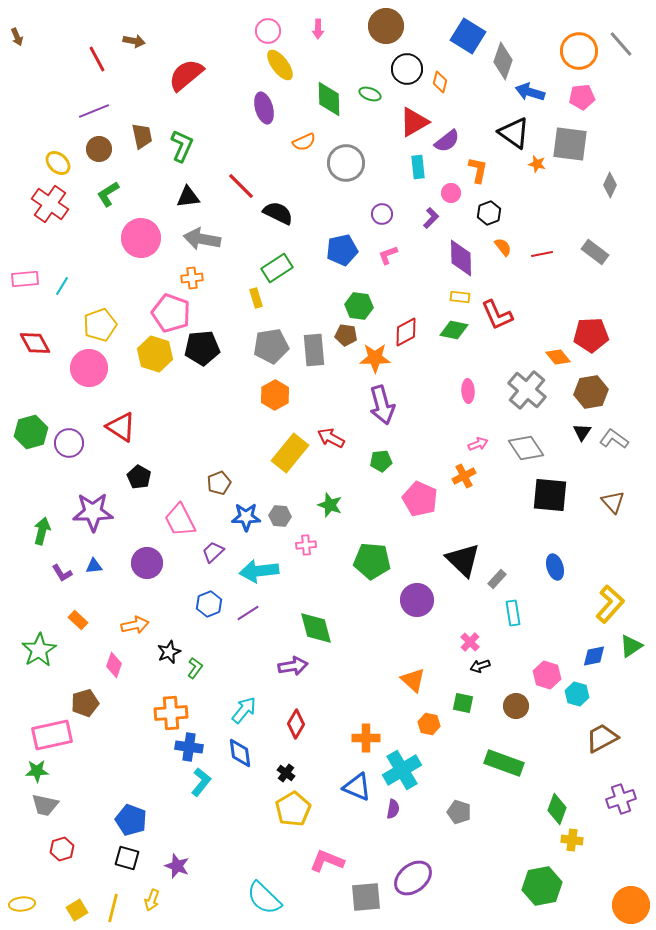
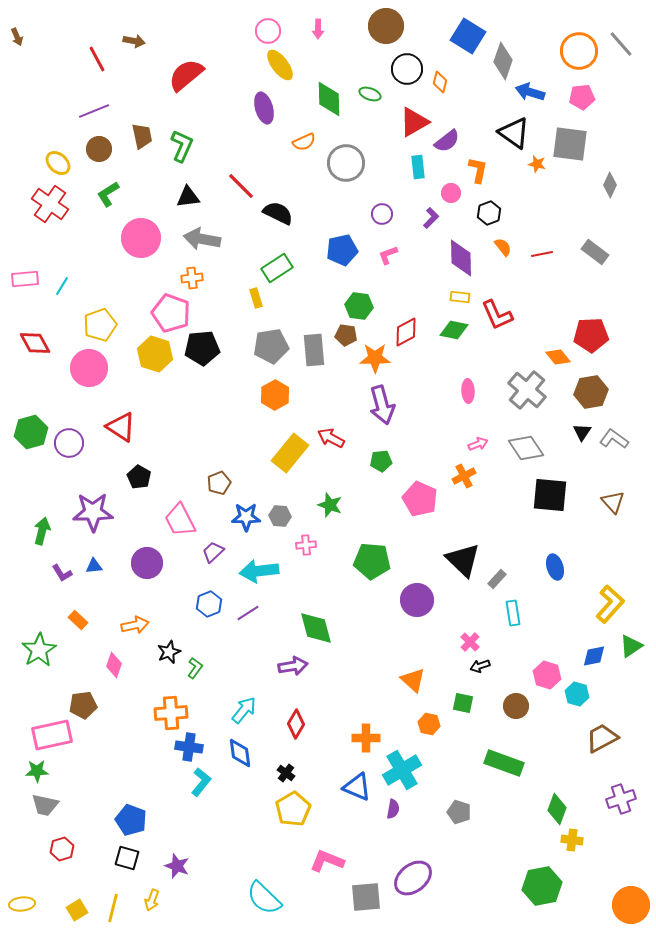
brown pentagon at (85, 703): moved 2 px left, 2 px down; rotated 8 degrees clockwise
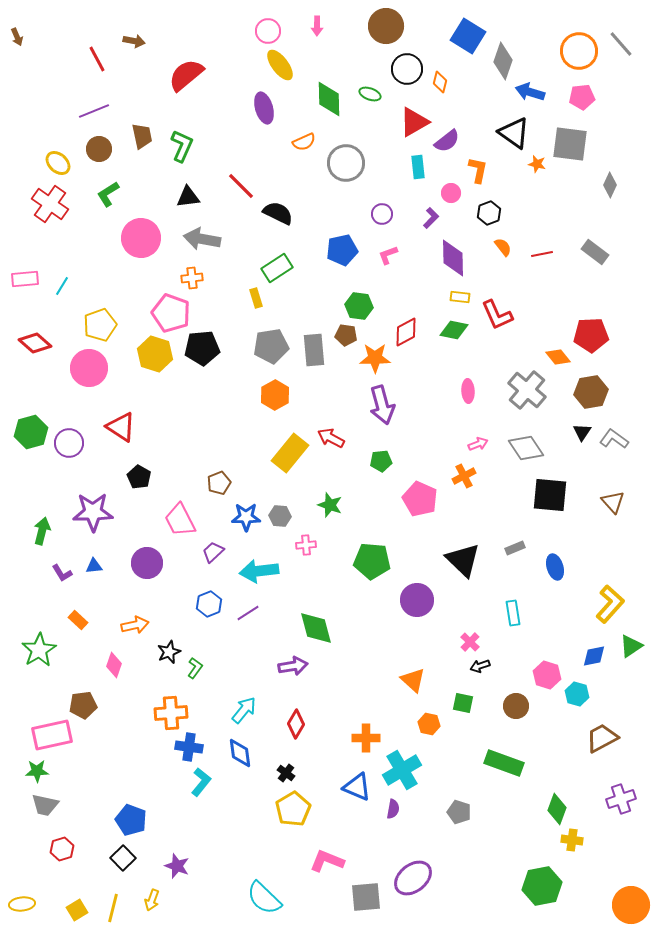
pink arrow at (318, 29): moved 1 px left, 3 px up
purple diamond at (461, 258): moved 8 px left
red diamond at (35, 343): rotated 20 degrees counterclockwise
gray rectangle at (497, 579): moved 18 px right, 31 px up; rotated 24 degrees clockwise
black square at (127, 858): moved 4 px left; rotated 30 degrees clockwise
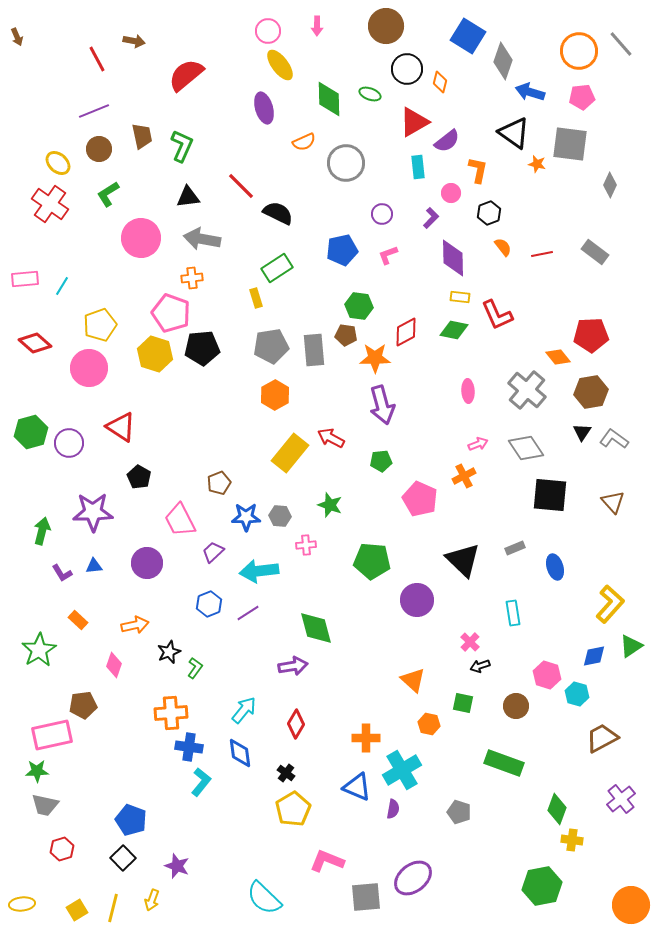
purple cross at (621, 799): rotated 20 degrees counterclockwise
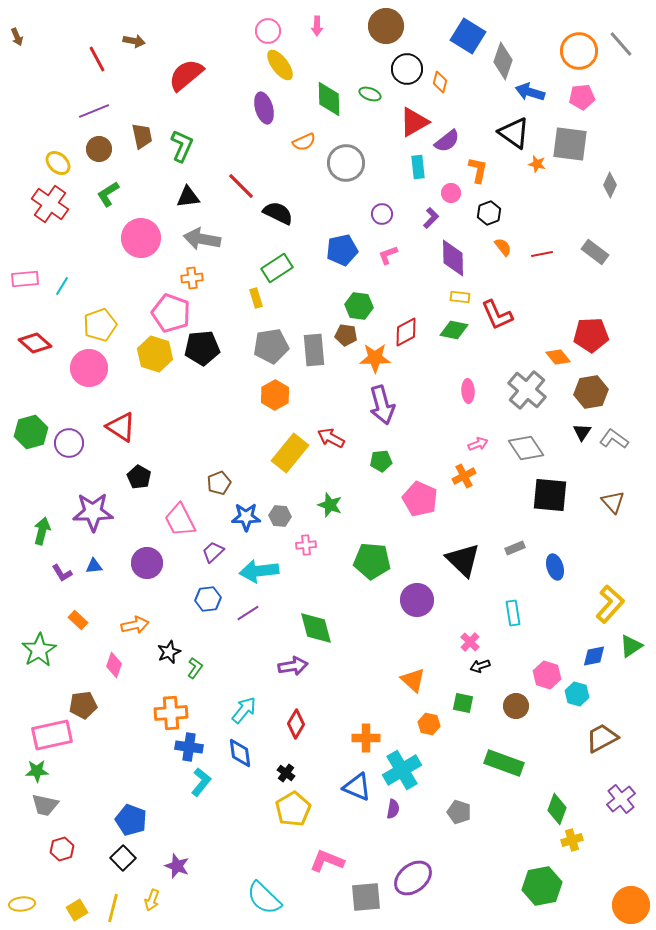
blue hexagon at (209, 604): moved 1 px left, 5 px up; rotated 15 degrees clockwise
yellow cross at (572, 840): rotated 25 degrees counterclockwise
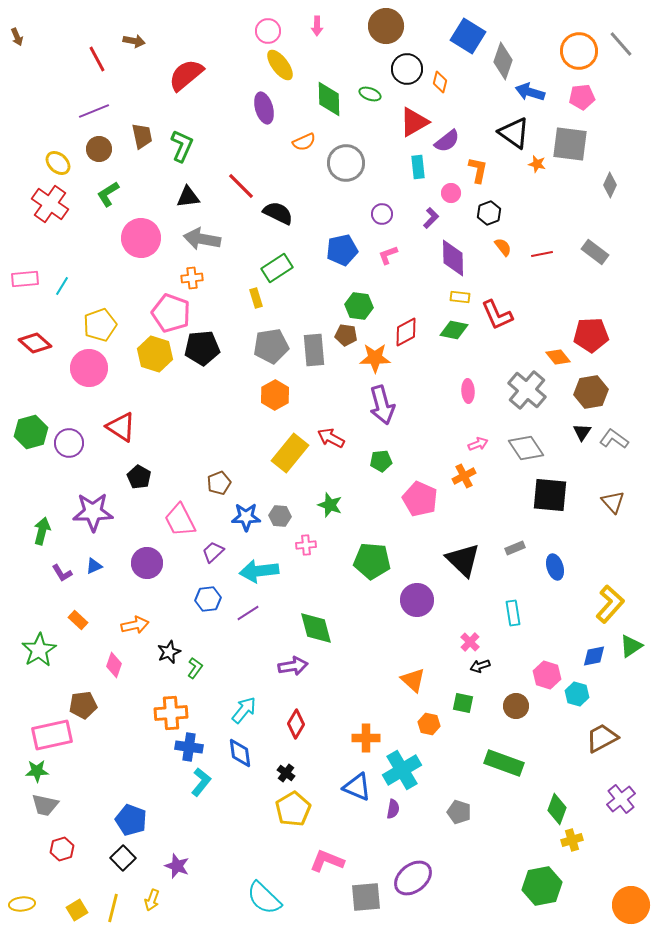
blue triangle at (94, 566): rotated 18 degrees counterclockwise
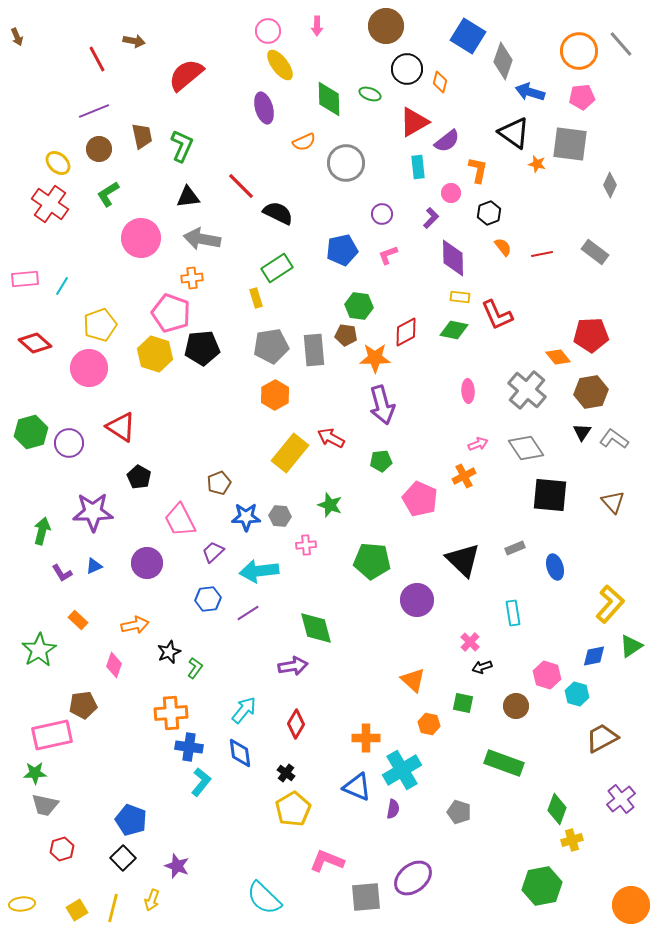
black arrow at (480, 666): moved 2 px right, 1 px down
green star at (37, 771): moved 2 px left, 2 px down
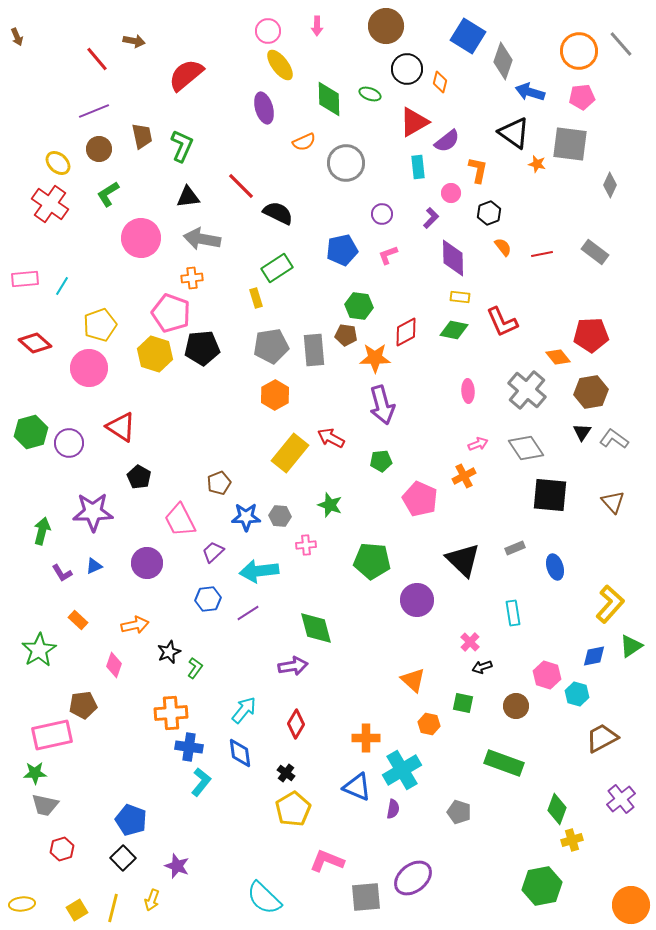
red line at (97, 59): rotated 12 degrees counterclockwise
red L-shape at (497, 315): moved 5 px right, 7 px down
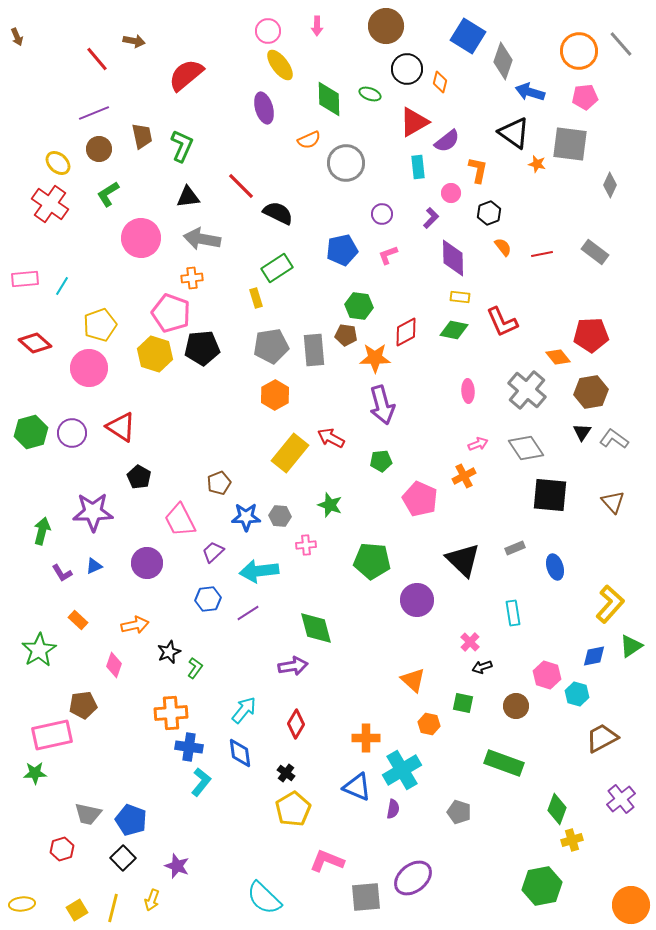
pink pentagon at (582, 97): moved 3 px right
purple line at (94, 111): moved 2 px down
orange semicircle at (304, 142): moved 5 px right, 2 px up
purple circle at (69, 443): moved 3 px right, 10 px up
gray trapezoid at (45, 805): moved 43 px right, 9 px down
